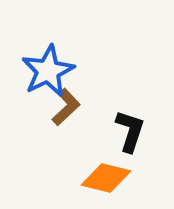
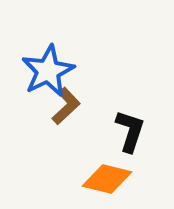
brown L-shape: moved 1 px up
orange diamond: moved 1 px right, 1 px down
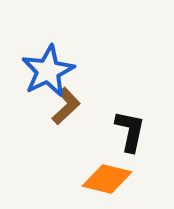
black L-shape: rotated 6 degrees counterclockwise
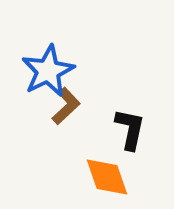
black L-shape: moved 2 px up
orange diamond: moved 2 px up; rotated 57 degrees clockwise
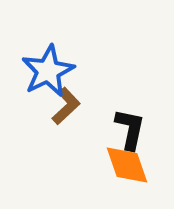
orange diamond: moved 20 px right, 12 px up
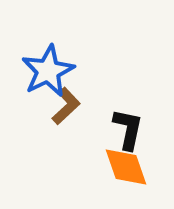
black L-shape: moved 2 px left
orange diamond: moved 1 px left, 2 px down
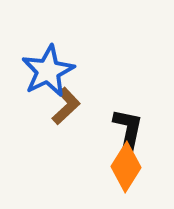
orange diamond: rotated 51 degrees clockwise
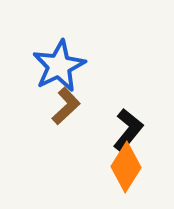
blue star: moved 11 px right, 5 px up
black L-shape: moved 1 px down; rotated 27 degrees clockwise
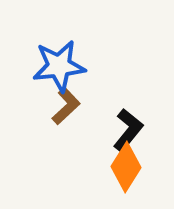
blue star: rotated 20 degrees clockwise
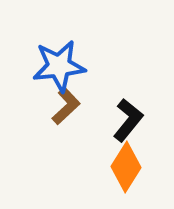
black L-shape: moved 10 px up
